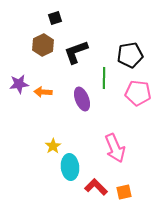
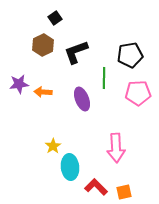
black square: rotated 16 degrees counterclockwise
pink pentagon: rotated 10 degrees counterclockwise
pink arrow: moved 1 px right; rotated 20 degrees clockwise
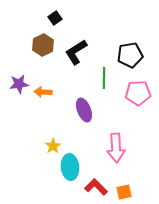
black L-shape: rotated 12 degrees counterclockwise
purple ellipse: moved 2 px right, 11 px down
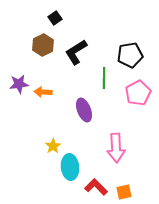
pink pentagon: rotated 25 degrees counterclockwise
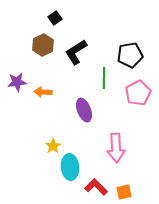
purple star: moved 2 px left, 2 px up
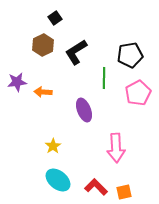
cyan ellipse: moved 12 px left, 13 px down; rotated 45 degrees counterclockwise
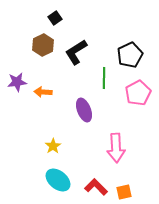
black pentagon: rotated 15 degrees counterclockwise
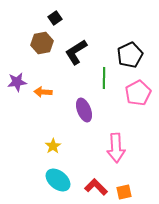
brown hexagon: moved 1 px left, 2 px up; rotated 15 degrees clockwise
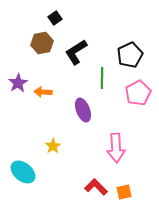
green line: moved 2 px left
purple star: moved 1 px right, 1 px down; rotated 24 degrees counterclockwise
purple ellipse: moved 1 px left
cyan ellipse: moved 35 px left, 8 px up
